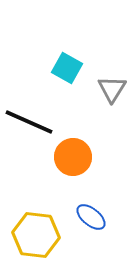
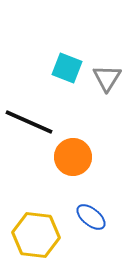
cyan square: rotated 8 degrees counterclockwise
gray triangle: moved 5 px left, 11 px up
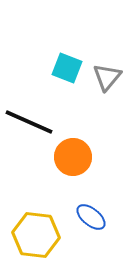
gray triangle: moved 1 px up; rotated 8 degrees clockwise
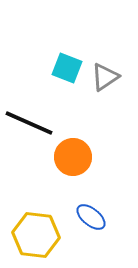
gray triangle: moved 2 px left; rotated 16 degrees clockwise
black line: moved 1 px down
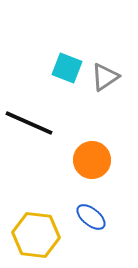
orange circle: moved 19 px right, 3 px down
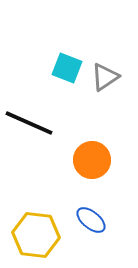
blue ellipse: moved 3 px down
